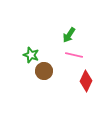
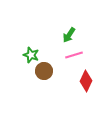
pink line: rotated 30 degrees counterclockwise
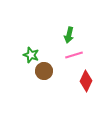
green arrow: rotated 21 degrees counterclockwise
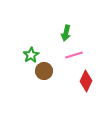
green arrow: moved 3 px left, 2 px up
green star: rotated 21 degrees clockwise
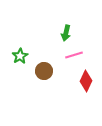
green star: moved 11 px left, 1 px down
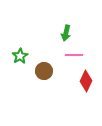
pink line: rotated 18 degrees clockwise
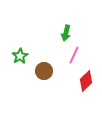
pink line: rotated 66 degrees counterclockwise
red diamond: rotated 20 degrees clockwise
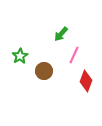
green arrow: moved 5 px left, 1 px down; rotated 28 degrees clockwise
red diamond: rotated 25 degrees counterclockwise
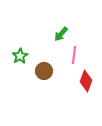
pink line: rotated 18 degrees counterclockwise
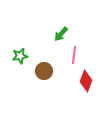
green star: rotated 21 degrees clockwise
